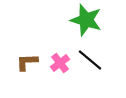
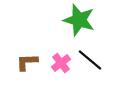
green star: moved 7 px left
pink cross: moved 1 px right
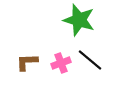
pink cross: rotated 18 degrees clockwise
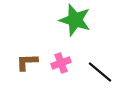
green star: moved 4 px left
black line: moved 10 px right, 12 px down
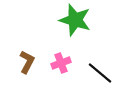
brown L-shape: rotated 120 degrees clockwise
black line: moved 1 px down
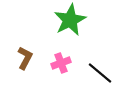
green star: moved 5 px left; rotated 28 degrees clockwise
brown L-shape: moved 2 px left, 4 px up
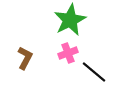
pink cross: moved 7 px right, 10 px up
black line: moved 6 px left, 1 px up
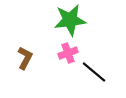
green star: rotated 20 degrees clockwise
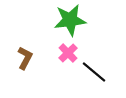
pink cross: rotated 24 degrees counterclockwise
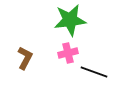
pink cross: rotated 30 degrees clockwise
black line: rotated 20 degrees counterclockwise
